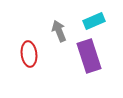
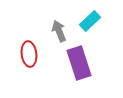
cyan rectangle: moved 4 px left; rotated 20 degrees counterclockwise
purple rectangle: moved 10 px left, 7 px down
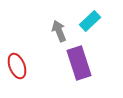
red ellipse: moved 12 px left, 12 px down; rotated 15 degrees counterclockwise
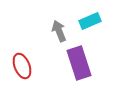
cyan rectangle: rotated 20 degrees clockwise
red ellipse: moved 5 px right
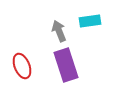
cyan rectangle: rotated 15 degrees clockwise
purple rectangle: moved 13 px left, 2 px down
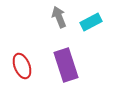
cyan rectangle: moved 1 px right, 1 px down; rotated 20 degrees counterclockwise
gray arrow: moved 14 px up
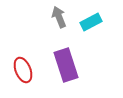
red ellipse: moved 1 px right, 4 px down
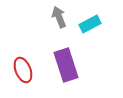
cyan rectangle: moved 1 px left, 2 px down
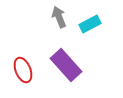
purple rectangle: rotated 24 degrees counterclockwise
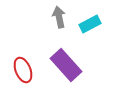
gray arrow: rotated 10 degrees clockwise
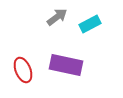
gray arrow: moved 2 px left; rotated 65 degrees clockwise
purple rectangle: rotated 36 degrees counterclockwise
